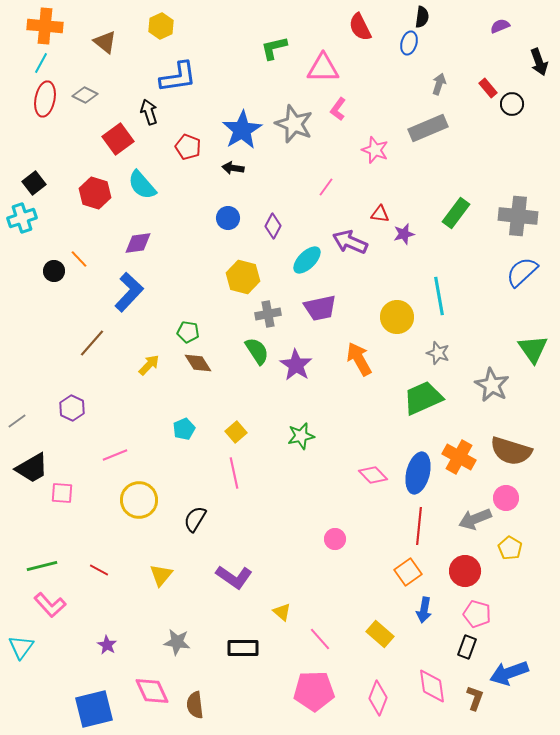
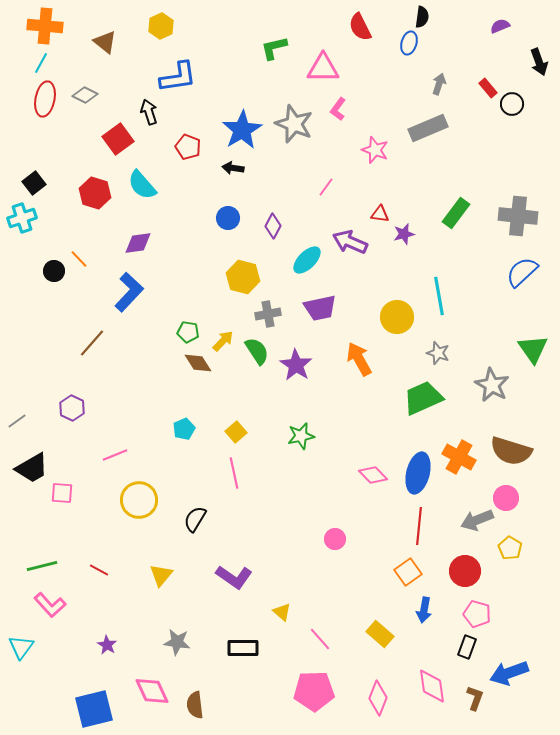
yellow arrow at (149, 365): moved 74 px right, 24 px up
gray arrow at (475, 519): moved 2 px right, 1 px down
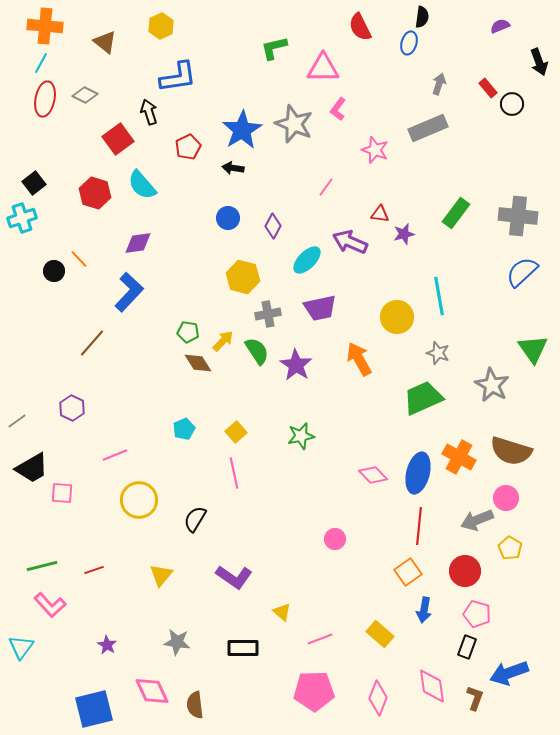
red pentagon at (188, 147): rotated 25 degrees clockwise
red line at (99, 570): moved 5 px left; rotated 48 degrees counterclockwise
pink line at (320, 639): rotated 70 degrees counterclockwise
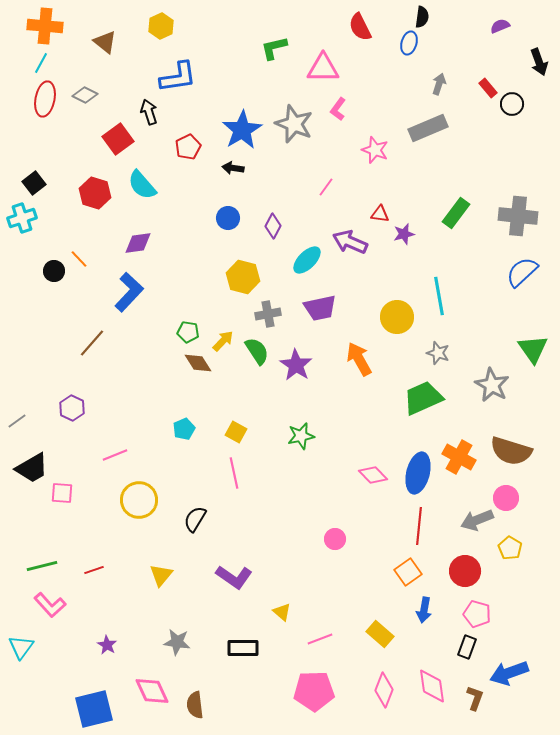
yellow square at (236, 432): rotated 20 degrees counterclockwise
pink diamond at (378, 698): moved 6 px right, 8 px up
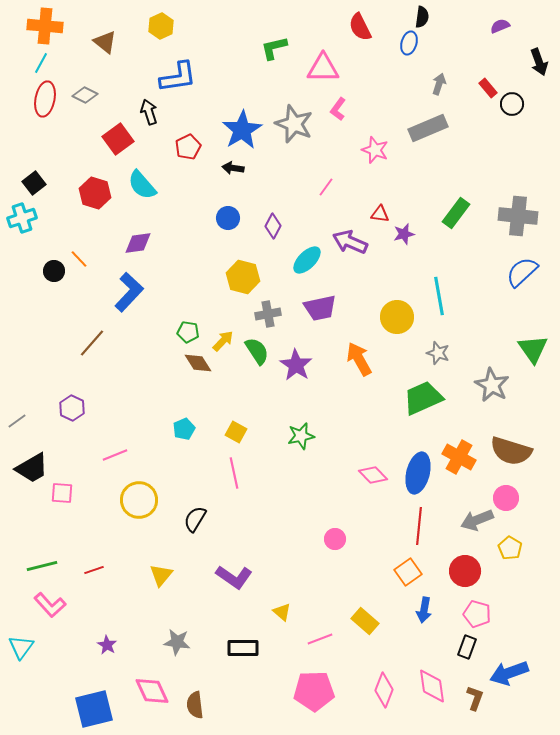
yellow rectangle at (380, 634): moved 15 px left, 13 px up
